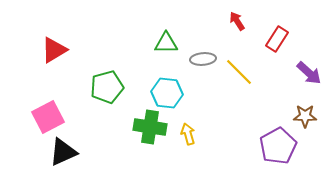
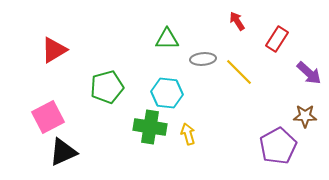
green triangle: moved 1 px right, 4 px up
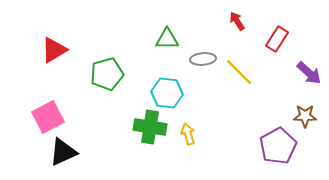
green pentagon: moved 13 px up
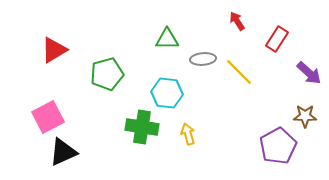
green cross: moved 8 px left
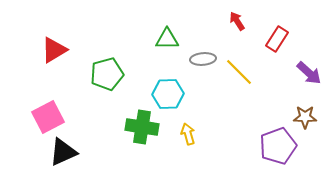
cyan hexagon: moved 1 px right, 1 px down; rotated 8 degrees counterclockwise
brown star: moved 1 px down
purple pentagon: rotated 9 degrees clockwise
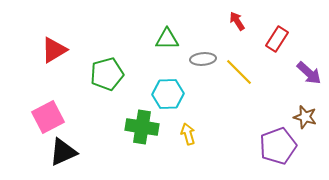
brown star: rotated 15 degrees clockwise
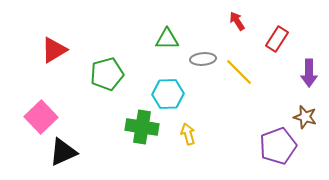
purple arrow: rotated 48 degrees clockwise
pink square: moved 7 px left; rotated 16 degrees counterclockwise
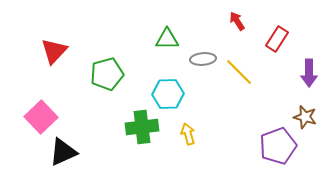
red triangle: moved 1 px down; rotated 16 degrees counterclockwise
green cross: rotated 16 degrees counterclockwise
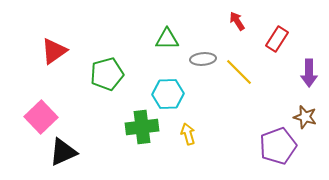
red triangle: rotated 12 degrees clockwise
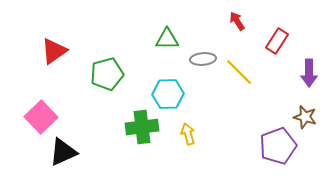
red rectangle: moved 2 px down
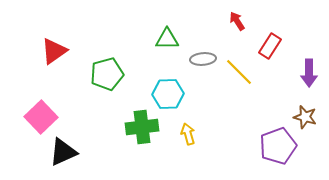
red rectangle: moved 7 px left, 5 px down
